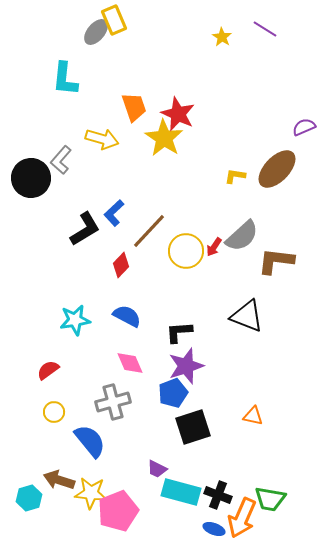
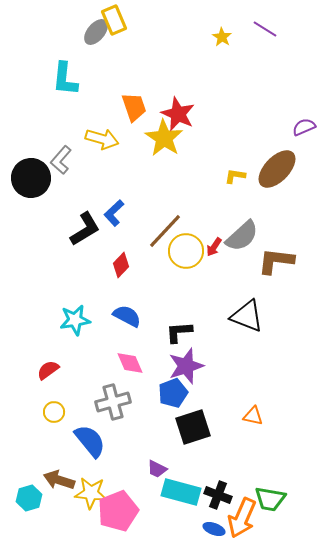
brown line at (149, 231): moved 16 px right
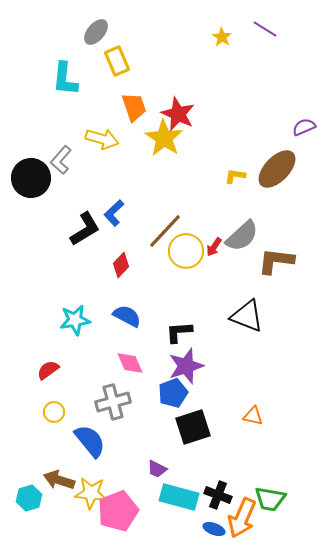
yellow rectangle at (114, 20): moved 3 px right, 41 px down
cyan rectangle at (181, 492): moved 2 px left, 5 px down
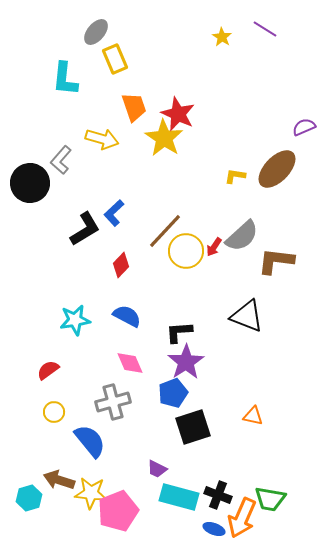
yellow rectangle at (117, 61): moved 2 px left, 2 px up
black circle at (31, 178): moved 1 px left, 5 px down
purple star at (186, 366): moved 4 px up; rotated 15 degrees counterclockwise
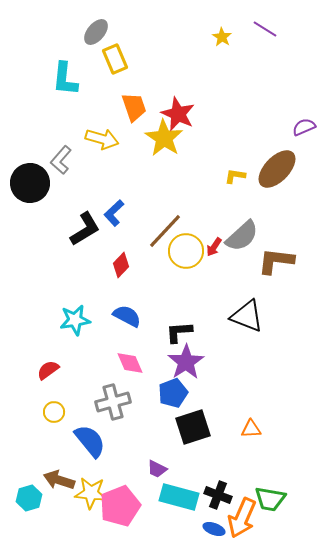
orange triangle at (253, 416): moved 2 px left, 13 px down; rotated 15 degrees counterclockwise
pink pentagon at (118, 511): moved 2 px right, 5 px up
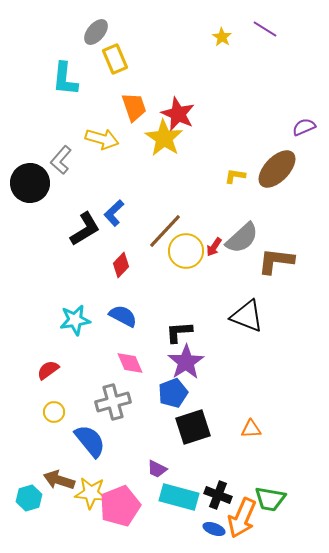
gray semicircle at (242, 236): moved 2 px down
blue semicircle at (127, 316): moved 4 px left
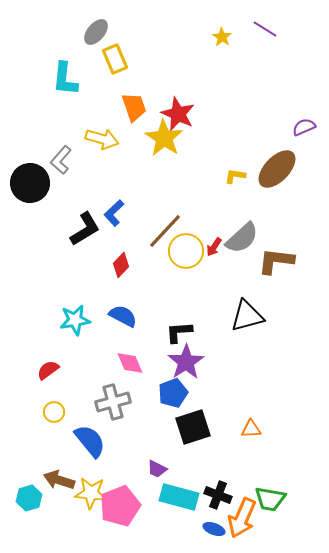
black triangle at (247, 316): rotated 36 degrees counterclockwise
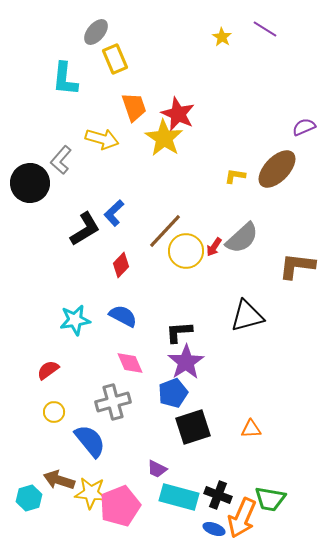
brown L-shape at (276, 261): moved 21 px right, 5 px down
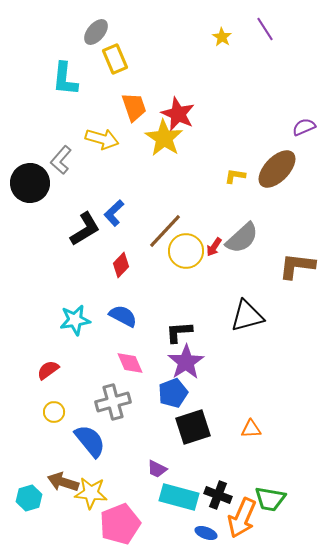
purple line at (265, 29): rotated 25 degrees clockwise
brown arrow at (59, 480): moved 4 px right, 2 px down
pink pentagon at (120, 506): moved 18 px down
blue ellipse at (214, 529): moved 8 px left, 4 px down
